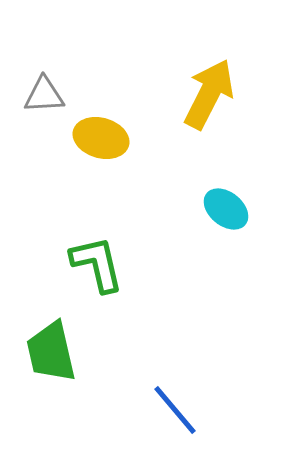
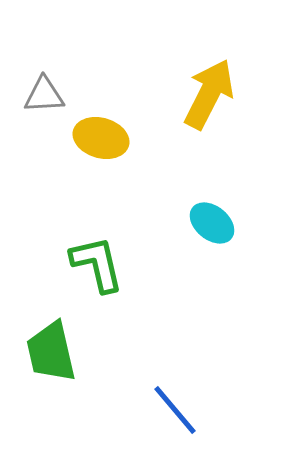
cyan ellipse: moved 14 px left, 14 px down
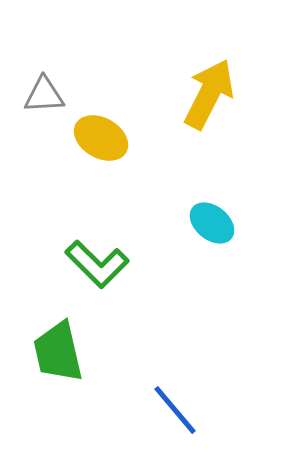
yellow ellipse: rotated 14 degrees clockwise
green L-shape: rotated 148 degrees clockwise
green trapezoid: moved 7 px right
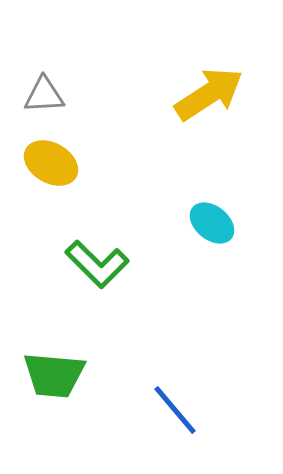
yellow arrow: rotated 30 degrees clockwise
yellow ellipse: moved 50 px left, 25 px down
green trapezoid: moved 4 px left, 23 px down; rotated 72 degrees counterclockwise
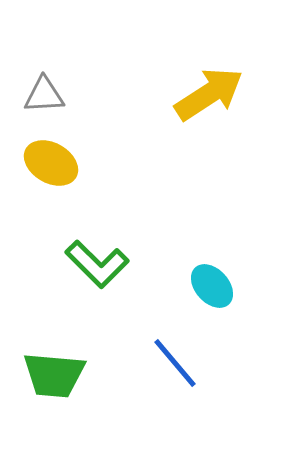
cyan ellipse: moved 63 px down; rotated 9 degrees clockwise
blue line: moved 47 px up
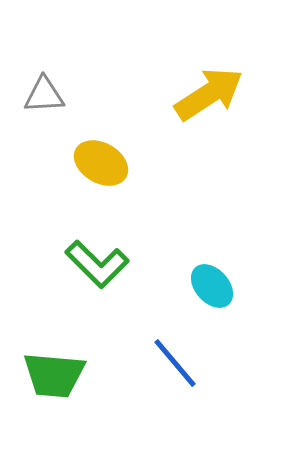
yellow ellipse: moved 50 px right
